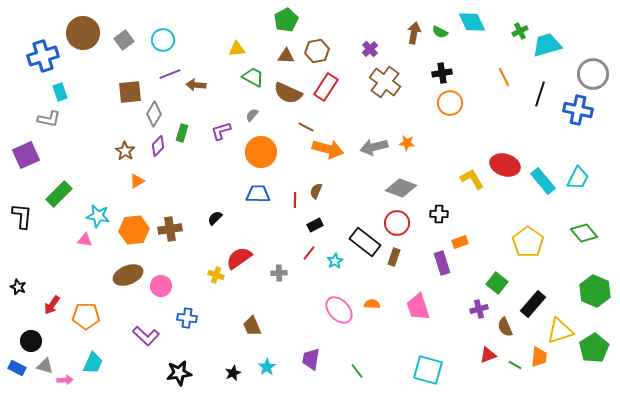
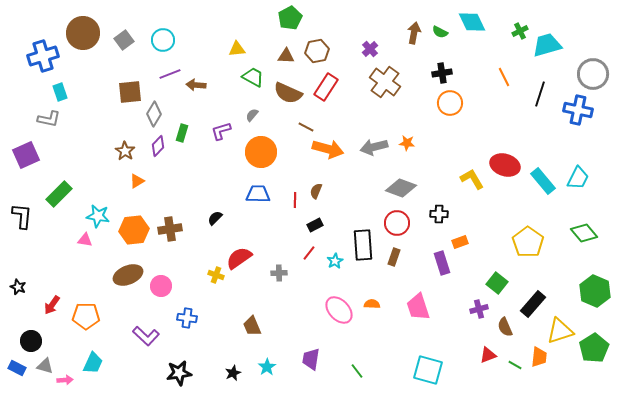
green pentagon at (286, 20): moved 4 px right, 2 px up
black rectangle at (365, 242): moved 2 px left, 3 px down; rotated 48 degrees clockwise
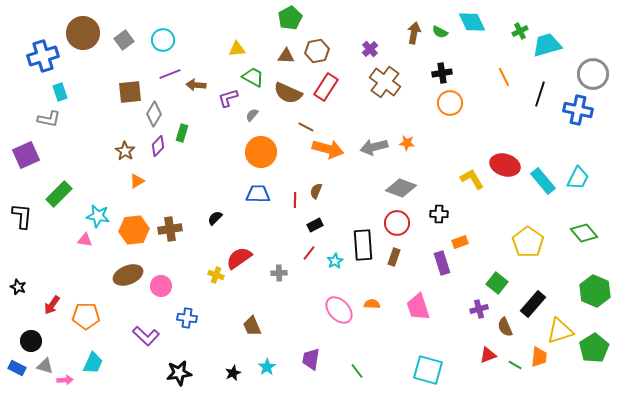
purple L-shape at (221, 131): moved 7 px right, 33 px up
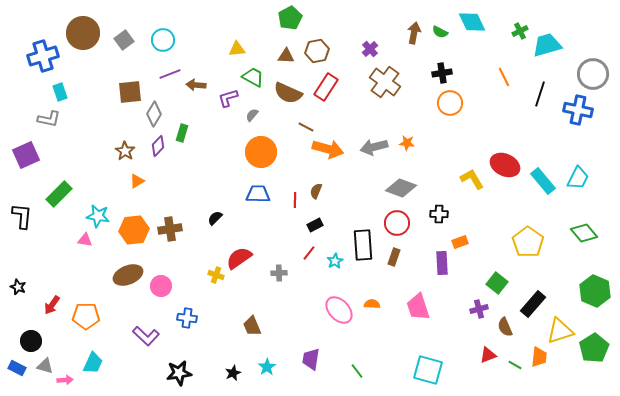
red ellipse at (505, 165): rotated 8 degrees clockwise
purple rectangle at (442, 263): rotated 15 degrees clockwise
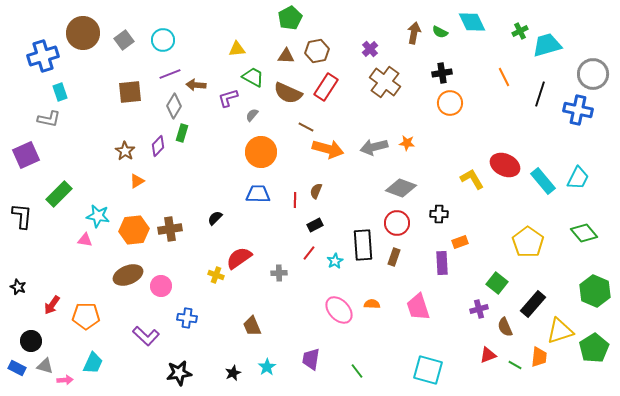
gray diamond at (154, 114): moved 20 px right, 8 px up
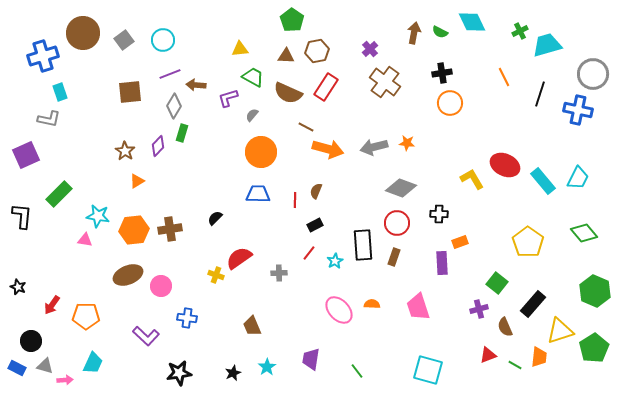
green pentagon at (290, 18): moved 2 px right, 2 px down; rotated 10 degrees counterclockwise
yellow triangle at (237, 49): moved 3 px right
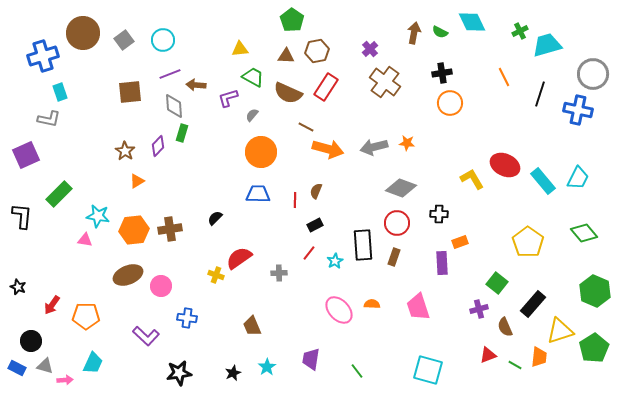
gray diamond at (174, 106): rotated 35 degrees counterclockwise
